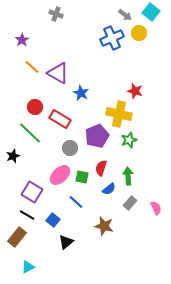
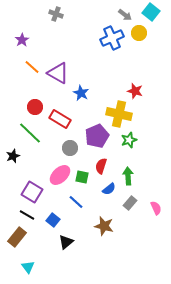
red semicircle: moved 2 px up
cyan triangle: rotated 40 degrees counterclockwise
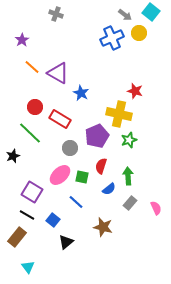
brown star: moved 1 px left, 1 px down
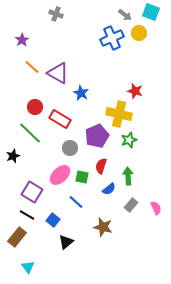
cyan square: rotated 18 degrees counterclockwise
gray rectangle: moved 1 px right, 2 px down
